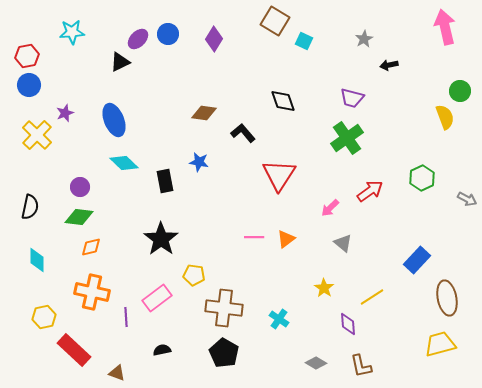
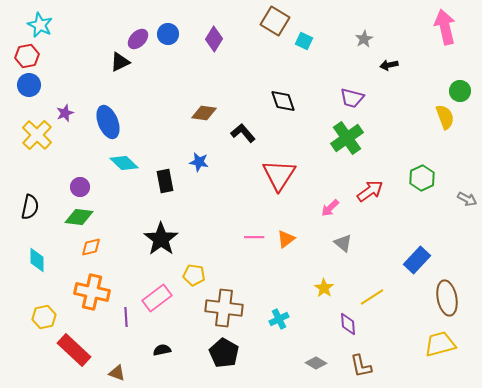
cyan star at (72, 32): moved 32 px left, 7 px up; rotated 30 degrees clockwise
blue ellipse at (114, 120): moved 6 px left, 2 px down
cyan cross at (279, 319): rotated 30 degrees clockwise
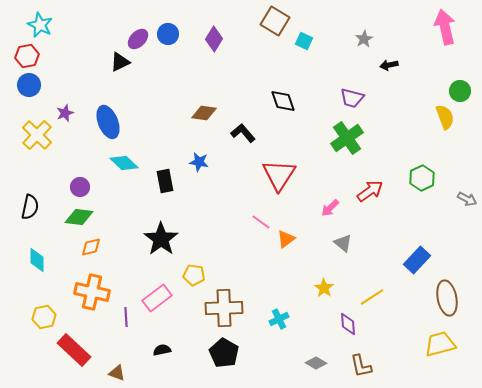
pink line at (254, 237): moved 7 px right, 15 px up; rotated 36 degrees clockwise
brown cross at (224, 308): rotated 9 degrees counterclockwise
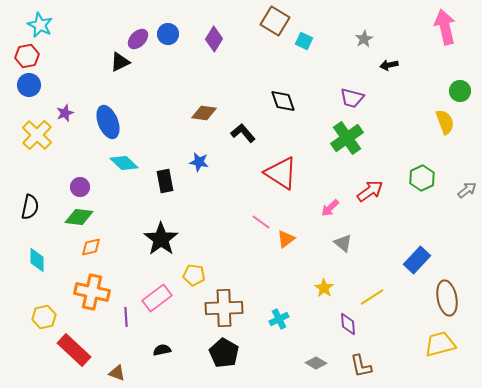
yellow semicircle at (445, 117): moved 5 px down
red triangle at (279, 175): moved 2 px right, 2 px up; rotated 30 degrees counterclockwise
gray arrow at (467, 199): moved 9 px up; rotated 66 degrees counterclockwise
